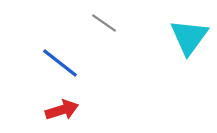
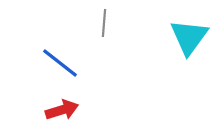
gray line: rotated 60 degrees clockwise
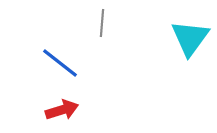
gray line: moved 2 px left
cyan triangle: moved 1 px right, 1 px down
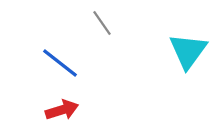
gray line: rotated 40 degrees counterclockwise
cyan triangle: moved 2 px left, 13 px down
